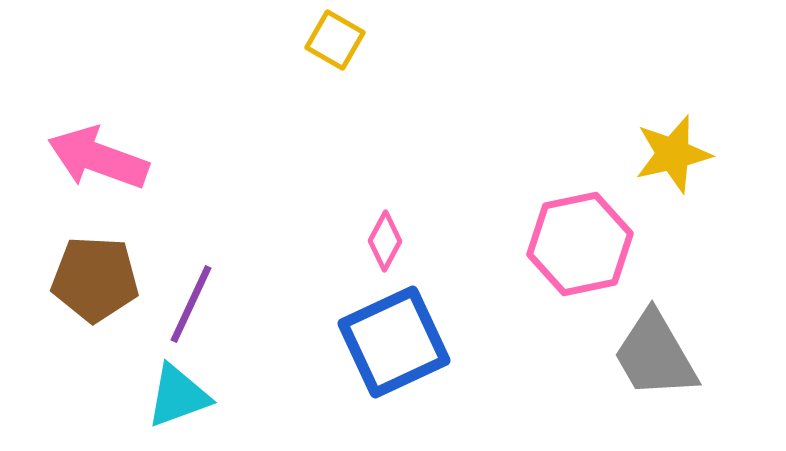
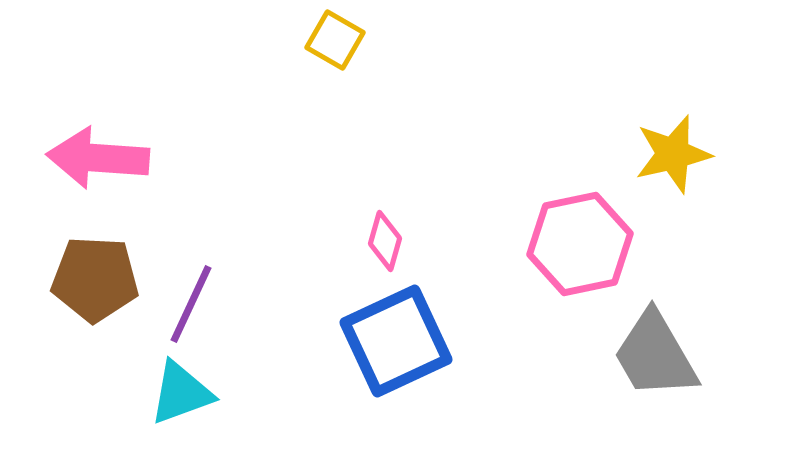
pink arrow: rotated 16 degrees counterclockwise
pink diamond: rotated 12 degrees counterclockwise
blue square: moved 2 px right, 1 px up
cyan triangle: moved 3 px right, 3 px up
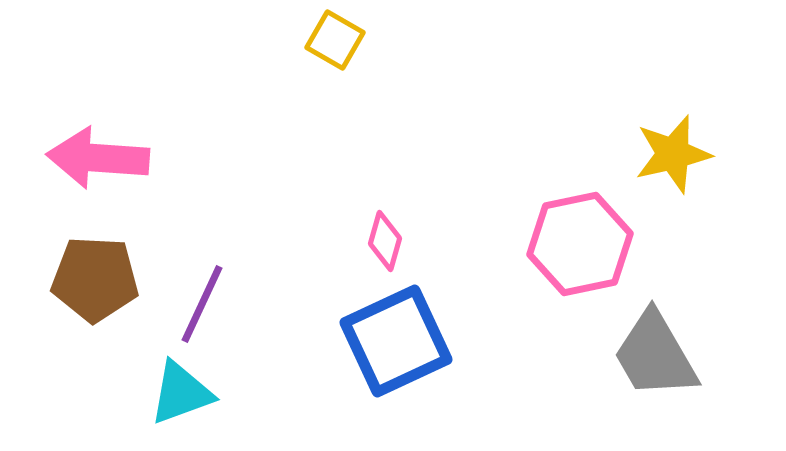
purple line: moved 11 px right
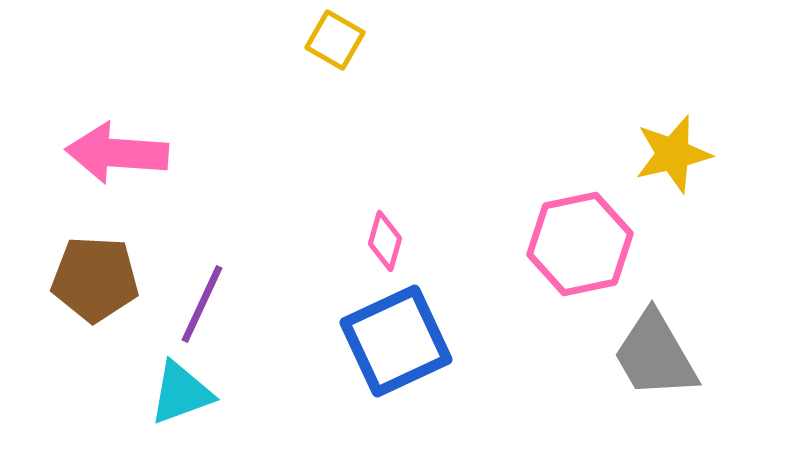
pink arrow: moved 19 px right, 5 px up
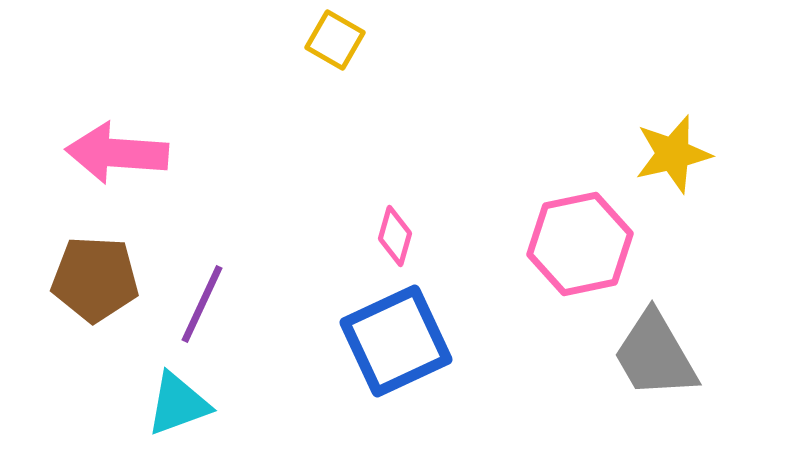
pink diamond: moved 10 px right, 5 px up
cyan triangle: moved 3 px left, 11 px down
